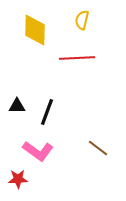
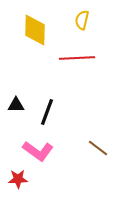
black triangle: moved 1 px left, 1 px up
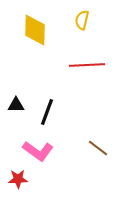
red line: moved 10 px right, 7 px down
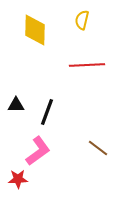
pink L-shape: rotated 72 degrees counterclockwise
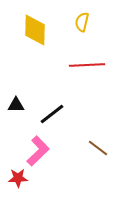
yellow semicircle: moved 2 px down
black line: moved 5 px right, 2 px down; rotated 32 degrees clockwise
pink L-shape: rotated 8 degrees counterclockwise
red star: moved 1 px up
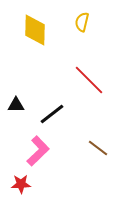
red line: moved 2 px right, 15 px down; rotated 48 degrees clockwise
red star: moved 3 px right, 6 px down
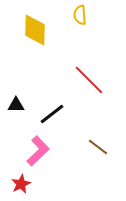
yellow semicircle: moved 2 px left, 7 px up; rotated 18 degrees counterclockwise
brown line: moved 1 px up
red star: rotated 24 degrees counterclockwise
